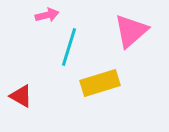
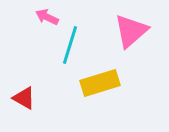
pink arrow: moved 2 px down; rotated 140 degrees counterclockwise
cyan line: moved 1 px right, 2 px up
red triangle: moved 3 px right, 2 px down
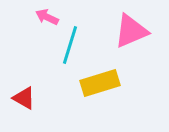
pink triangle: rotated 18 degrees clockwise
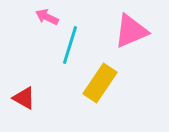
yellow rectangle: rotated 39 degrees counterclockwise
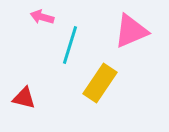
pink arrow: moved 5 px left; rotated 10 degrees counterclockwise
red triangle: rotated 15 degrees counterclockwise
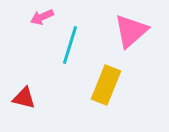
pink arrow: rotated 40 degrees counterclockwise
pink triangle: rotated 18 degrees counterclockwise
yellow rectangle: moved 6 px right, 2 px down; rotated 12 degrees counterclockwise
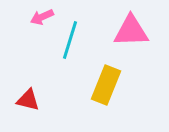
pink triangle: rotated 39 degrees clockwise
cyan line: moved 5 px up
red triangle: moved 4 px right, 2 px down
